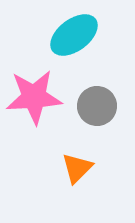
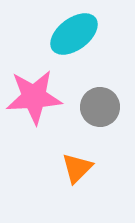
cyan ellipse: moved 1 px up
gray circle: moved 3 px right, 1 px down
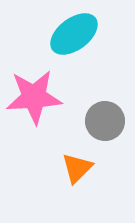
gray circle: moved 5 px right, 14 px down
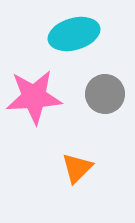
cyan ellipse: rotated 21 degrees clockwise
gray circle: moved 27 px up
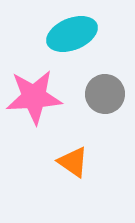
cyan ellipse: moved 2 px left; rotated 6 degrees counterclockwise
orange triangle: moved 4 px left, 6 px up; rotated 40 degrees counterclockwise
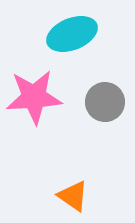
gray circle: moved 8 px down
orange triangle: moved 34 px down
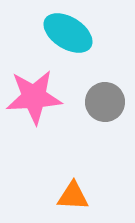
cyan ellipse: moved 4 px left, 1 px up; rotated 54 degrees clockwise
orange triangle: rotated 32 degrees counterclockwise
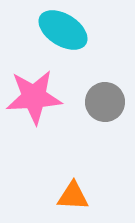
cyan ellipse: moved 5 px left, 3 px up
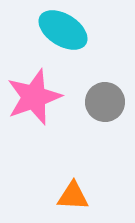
pink star: rotated 16 degrees counterclockwise
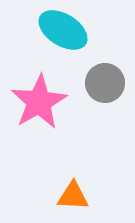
pink star: moved 5 px right, 5 px down; rotated 10 degrees counterclockwise
gray circle: moved 19 px up
